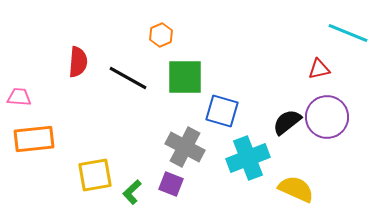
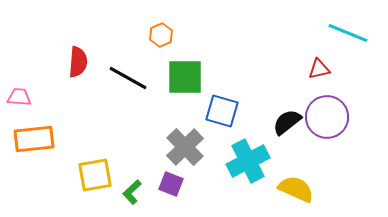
gray cross: rotated 18 degrees clockwise
cyan cross: moved 3 px down; rotated 6 degrees counterclockwise
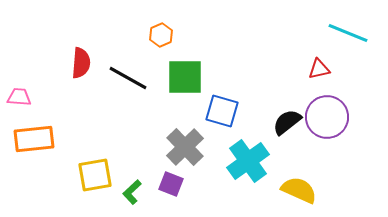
red semicircle: moved 3 px right, 1 px down
cyan cross: rotated 9 degrees counterclockwise
yellow semicircle: moved 3 px right, 1 px down
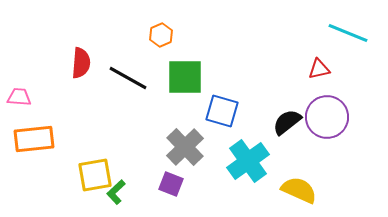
green L-shape: moved 16 px left
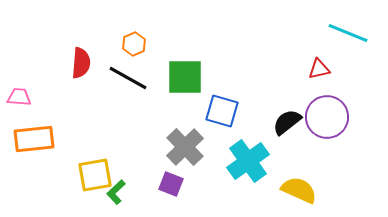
orange hexagon: moved 27 px left, 9 px down
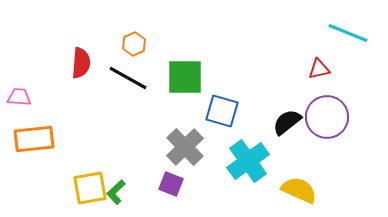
yellow square: moved 5 px left, 13 px down
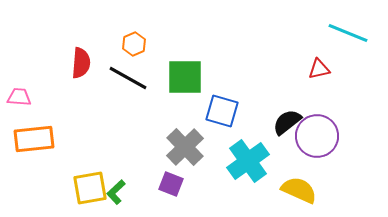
purple circle: moved 10 px left, 19 px down
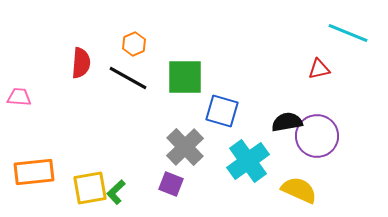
black semicircle: rotated 28 degrees clockwise
orange rectangle: moved 33 px down
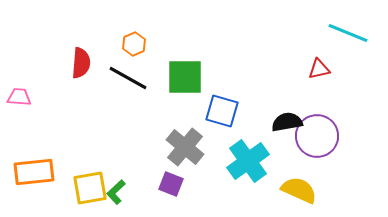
gray cross: rotated 6 degrees counterclockwise
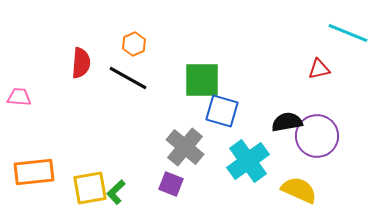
green square: moved 17 px right, 3 px down
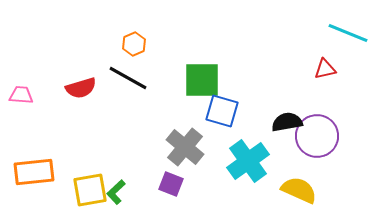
red semicircle: moved 25 px down; rotated 68 degrees clockwise
red triangle: moved 6 px right
pink trapezoid: moved 2 px right, 2 px up
yellow square: moved 2 px down
